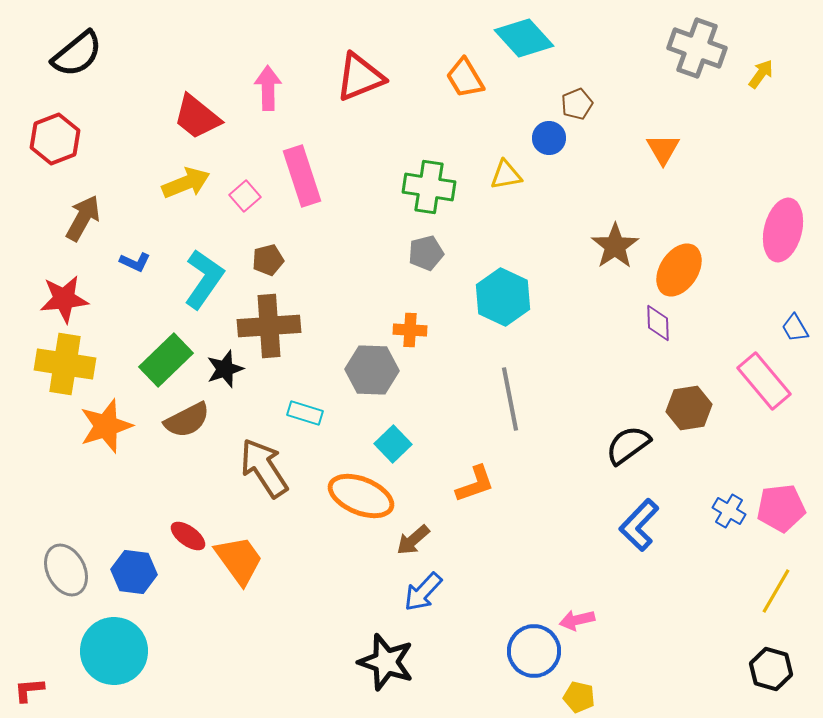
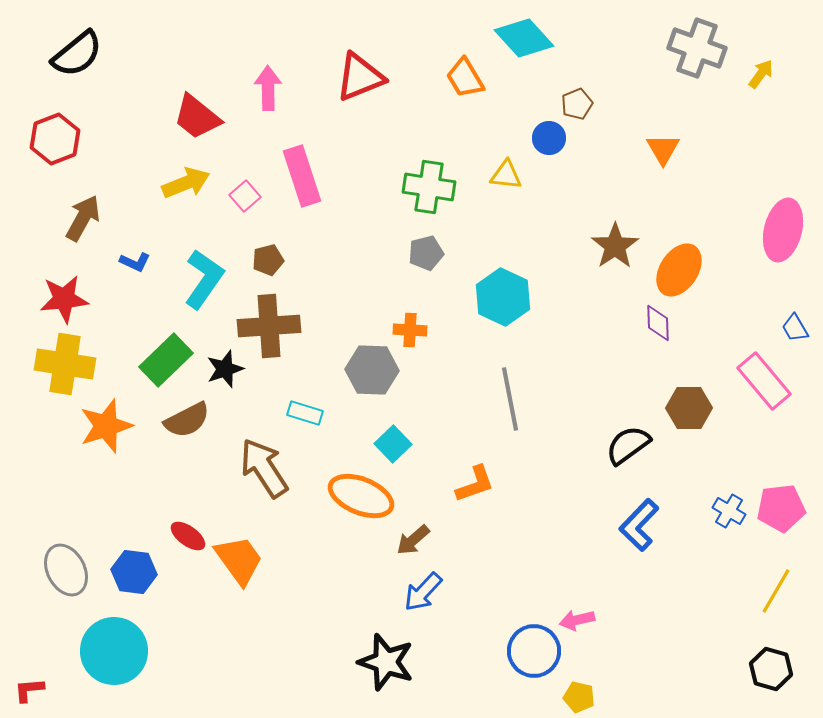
yellow triangle at (506, 175): rotated 16 degrees clockwise
brown hexagon at (689, 408): rotated 9 degrees clockwise
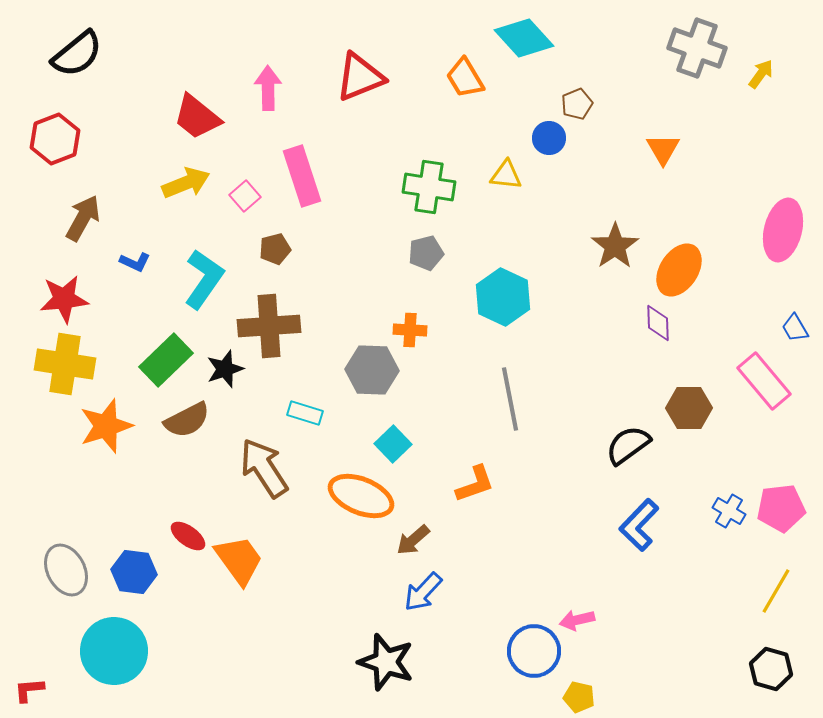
brown pentagon at (268, 260): moved 7 px right, 11 px up
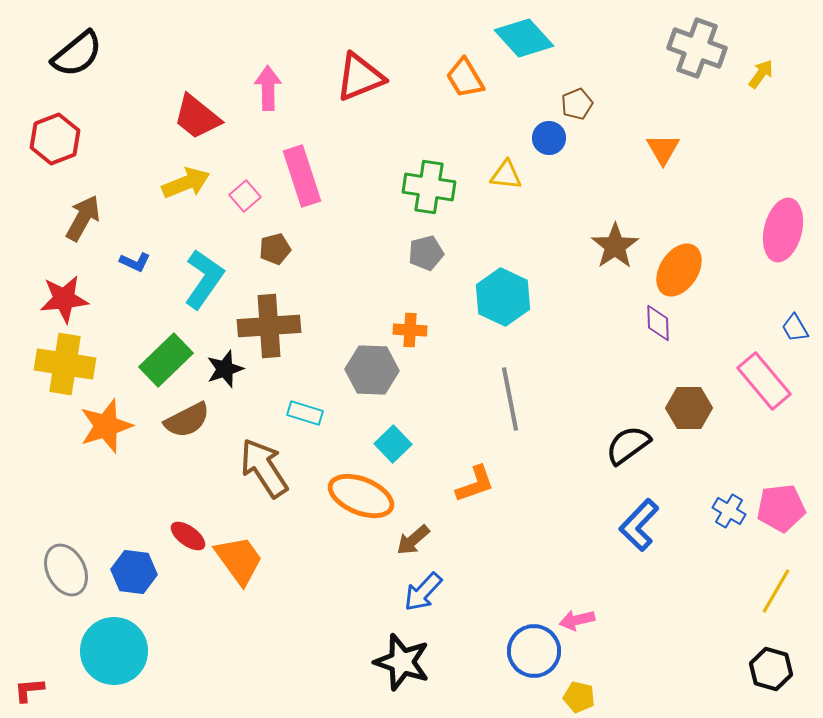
black star at (386, 662): moved 16 px right
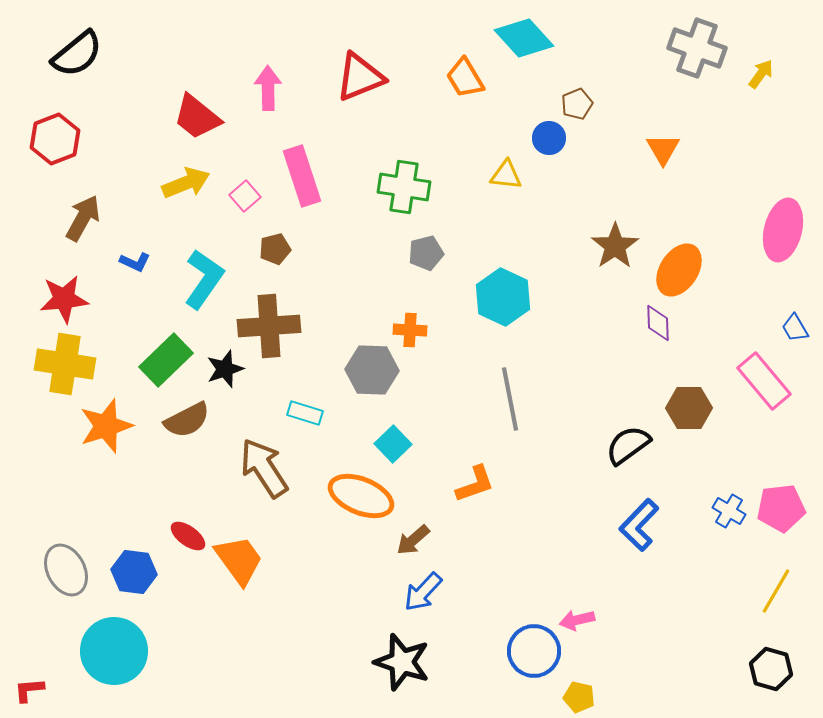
green cross at (429, 187): moved 25 px left
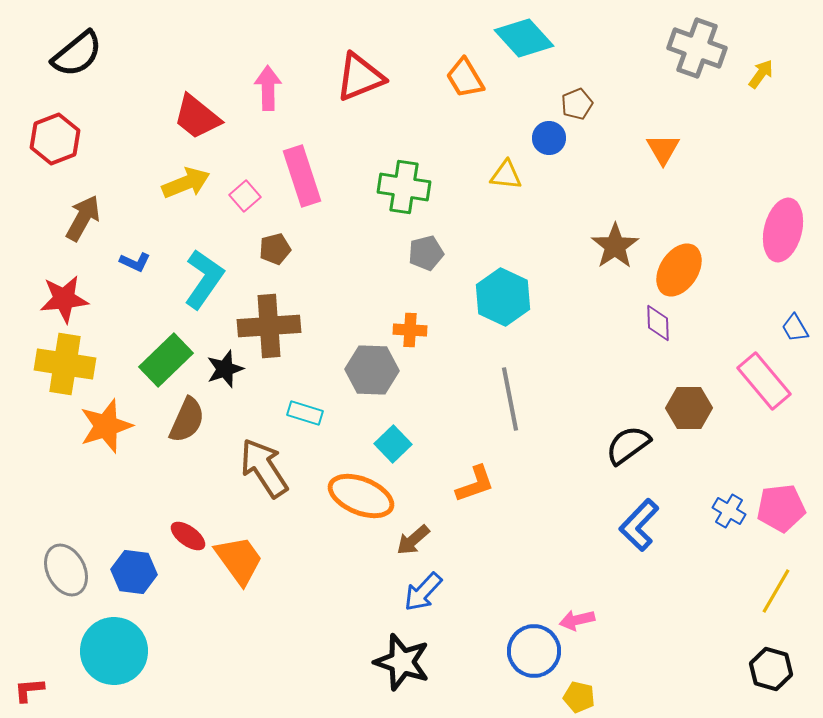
brown semicircle at (187, 420): rotated 39 degrees counterclockwise
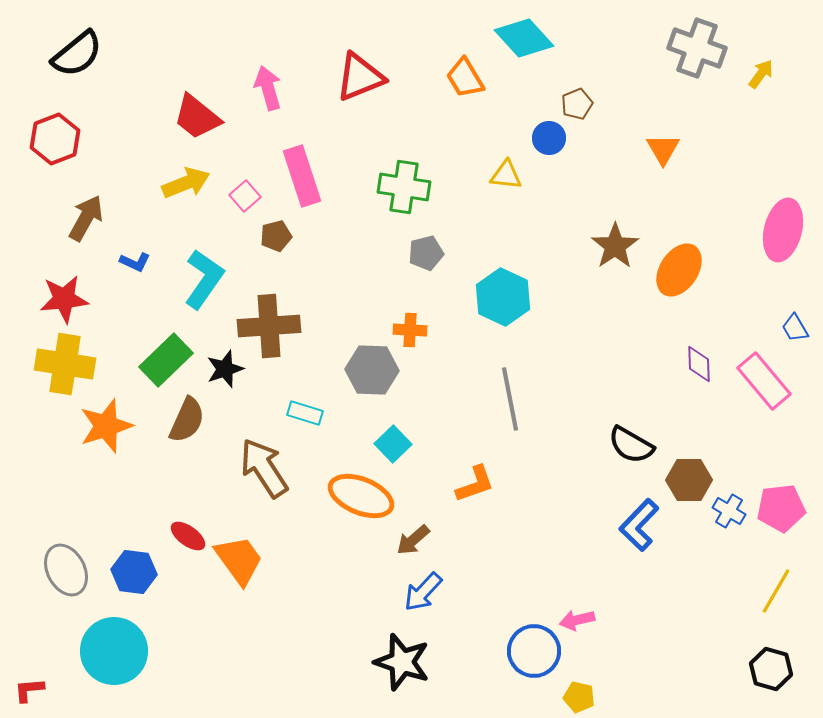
pink arrow at (268, 88): rotated 15 degrees counterclockwise
brown arrow at (83, 218): moved 3 px right
brown pentagon at (275, 249): moved 1 px right, 13 px up
purple diamond at (658, 323): moved 41 px right, 41 px down
brown hexagon at (689, 408): moved 72 px down
black semicircle at (628, 445): moved 3 px right; rotated 114 degrees counterclockwise
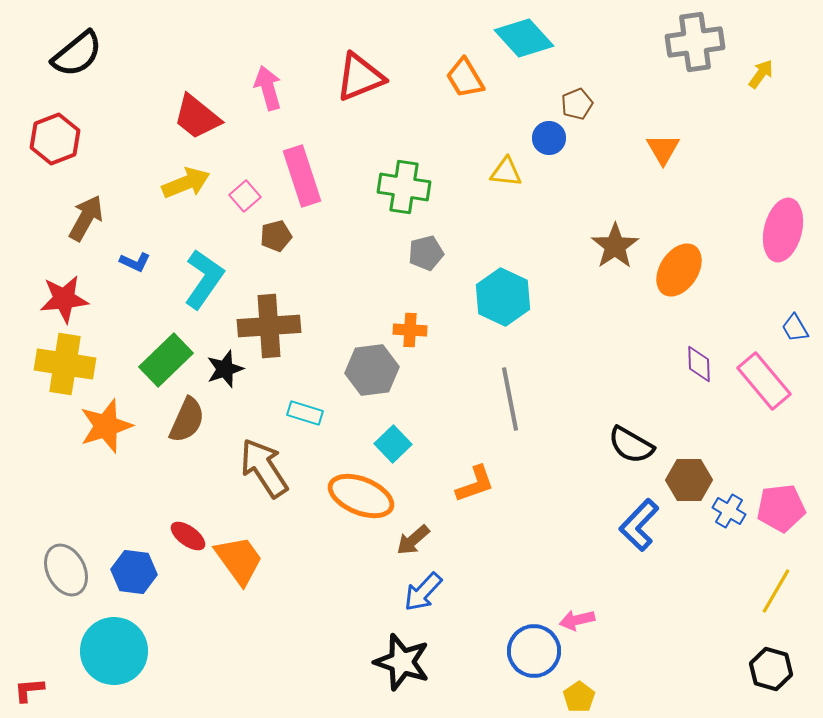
gray cross at (697, 48): moved 2 px left, 6 px up; rotated 28 degrees counterclockwise
yellow triangle at (506, 175): moved 3 px up
gray hexagon at (372, 370): rotated 9 degrees counterclockwise
yellow pentagon at (579, 697): rotated 24 degrees clockwise
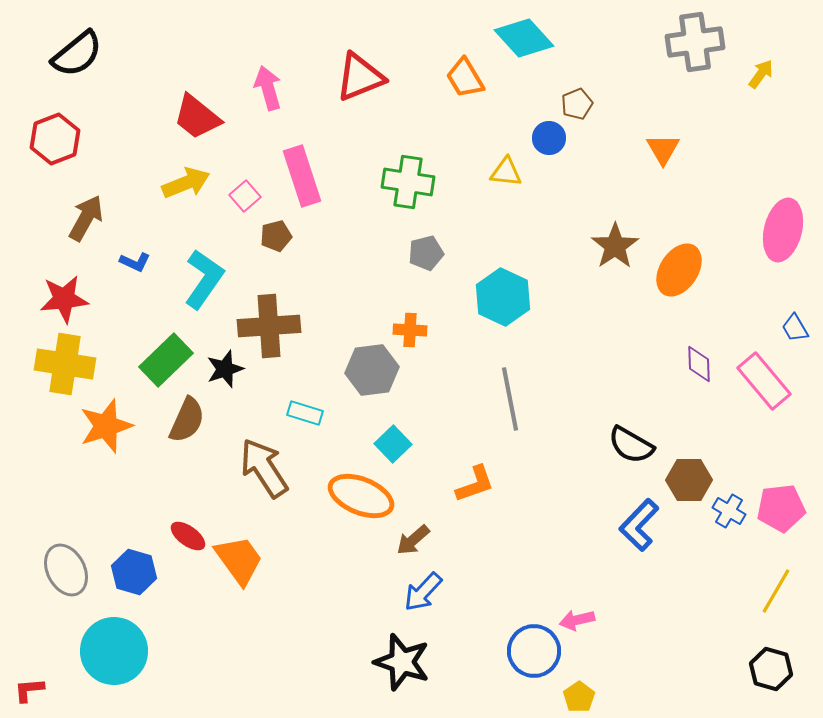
green cross at (404, 187): moved 4 px right, 5 px up
blue hexagon at (134, 572): rotated 9 degrees clockwise
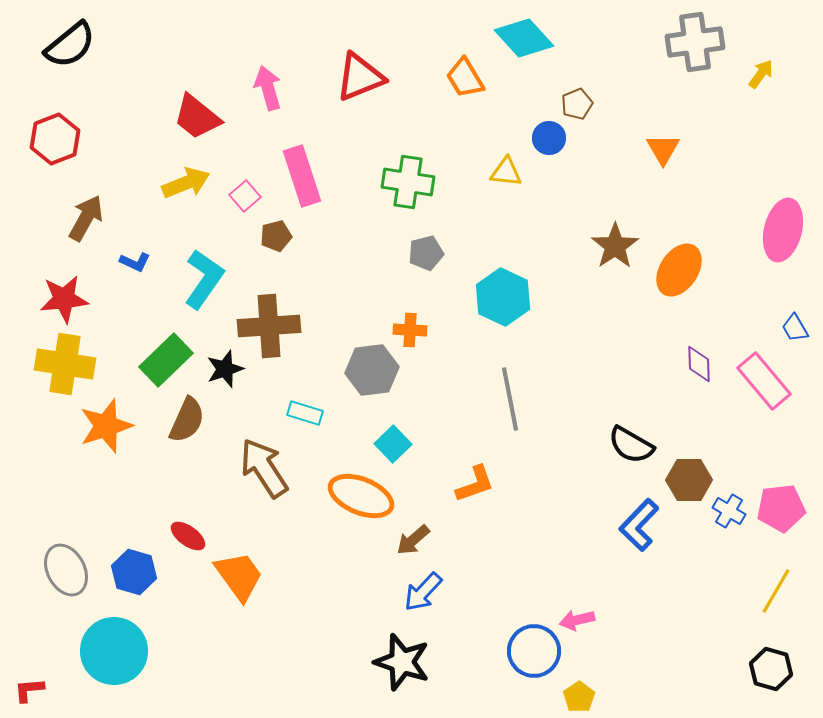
black semicircle at (77, 54): moved 7 px left, 9 px up
orange trapezoid at (239, 560): moved 16 px down
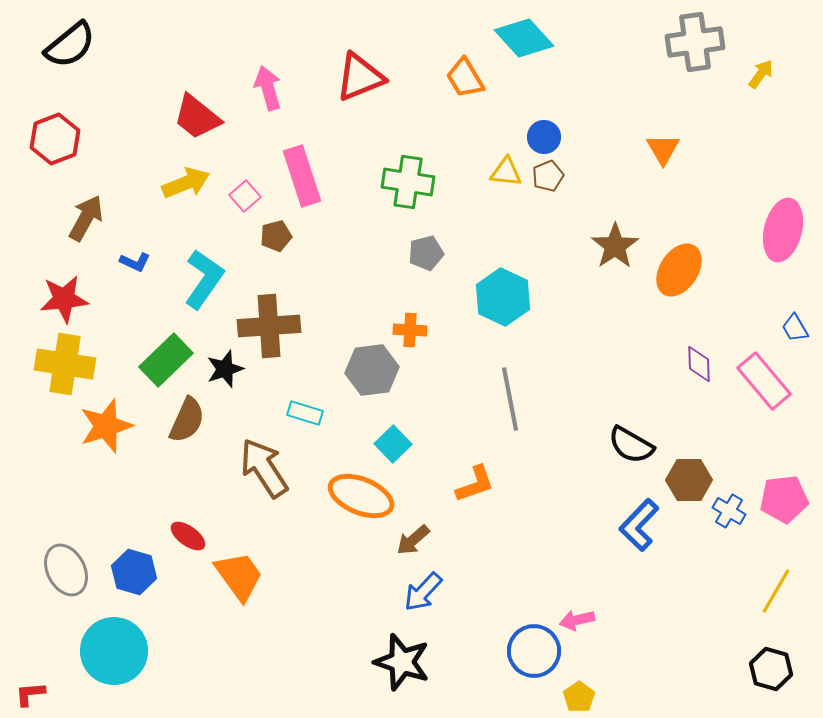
brown pentagon at (577, 104): moved 29 px left, 72 px down
blue circle at (549, 138): moved 5 px left, 1 px up
pink pentagon at (781, 508): moved 3 px right, 9 px up
red L-shape at (29, 690): moved 1 px right, 4 px down
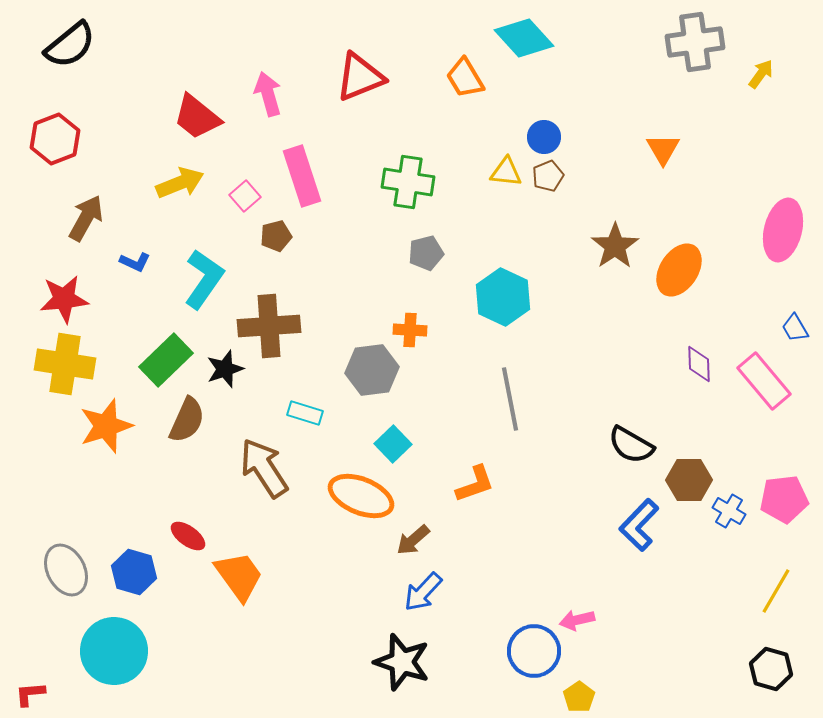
pink arrow at (268, 88): moved 6 px down
yellow arrow at (186, 183): moved 6 px left
